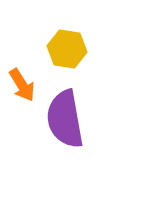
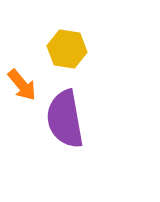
orange arrow: rotated 8 degrees counterclockwise
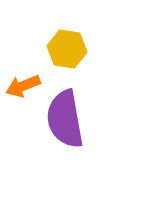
orange arrow: moved 1 px right, 1 px down; rotated 108 degrees clockwise
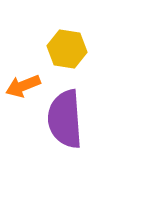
purple semicircle: rotated 6 degrees clockwise
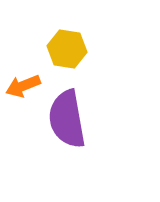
purple semicircle: moved 2 px right; rotated 6 degrees counterclockwise
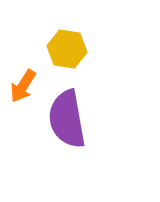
orange arrow: rotated 36 degrees counterclockwise
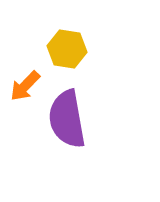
orange arrow: moved 2 px right; rotated 12 degrees clockwise
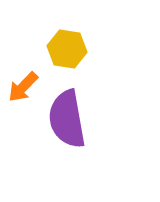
orange arrow: moved 2 px left, 1 px down
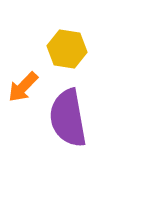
purple semicircle: moved 1 px right, 1 px up
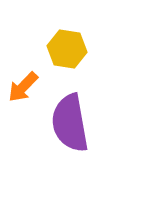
purple semicircle: moved 2 px right, 5 px down
